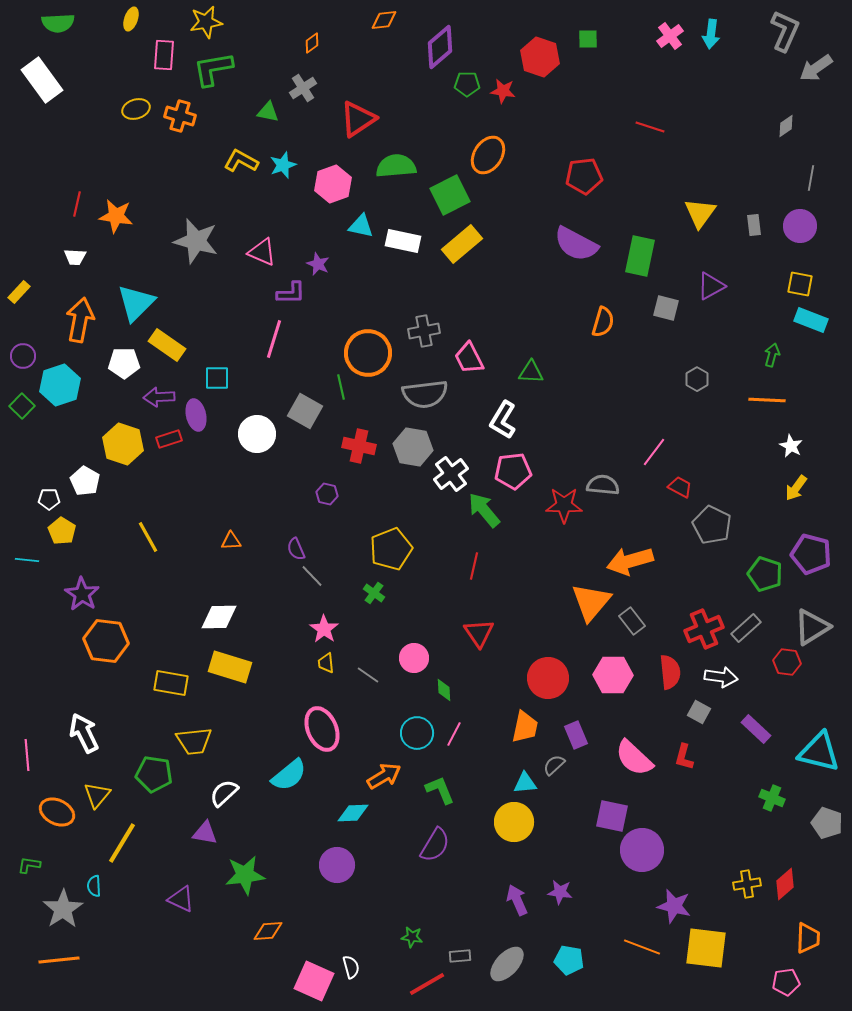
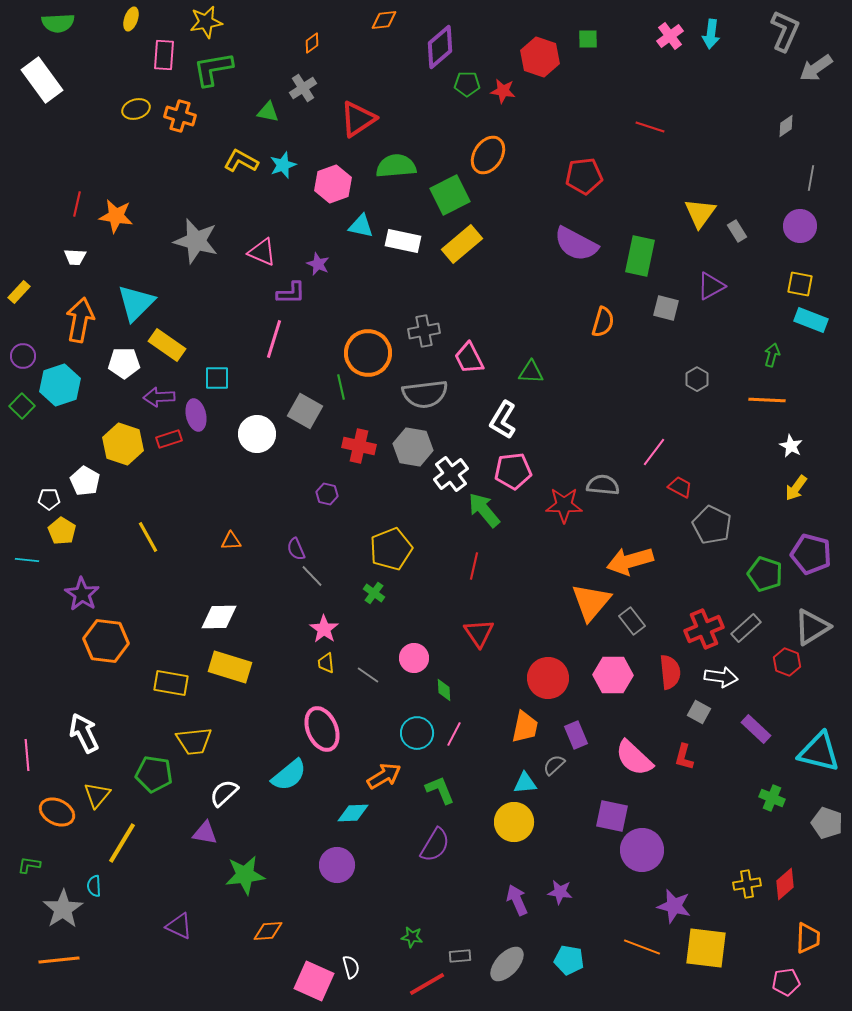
gray rectangle at (754, 225): moved 17 px left, 6 px down; rotated 25 degrees counterclockwise
red hexagon at (787, 662): rotated 12 degrees clockwise
purple triangle at (181, 899): moved 2 px left, 27 px down
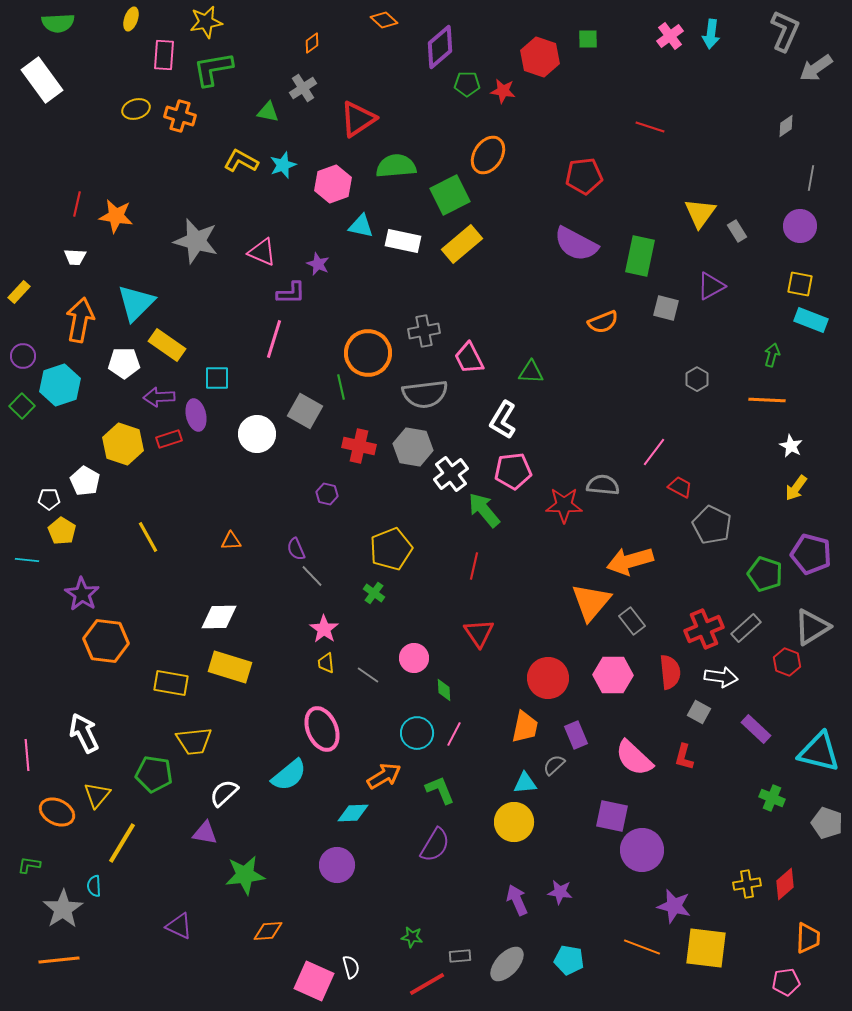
orange diamond at (384, 20): rotated 48 degrees clockwise
orange semicircle at (603, 322): rotated 52 degrees clockwise
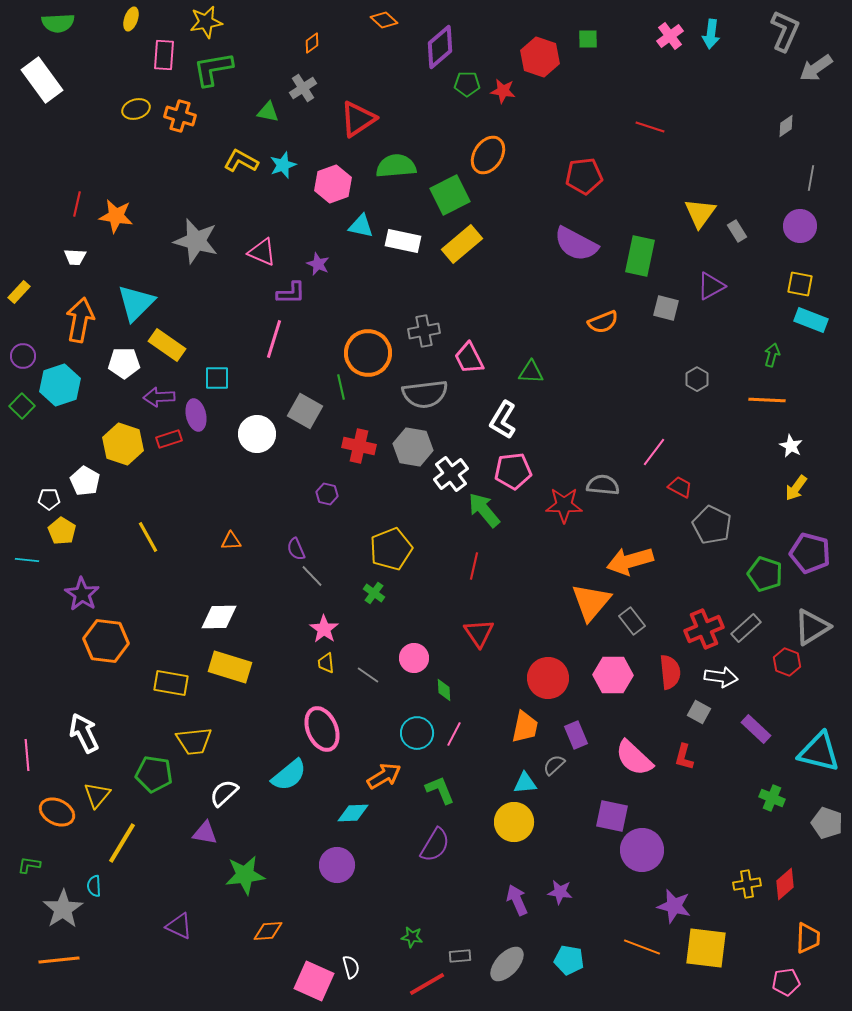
purple pentagon at (811, 554): moved 1 px left, 1 px up
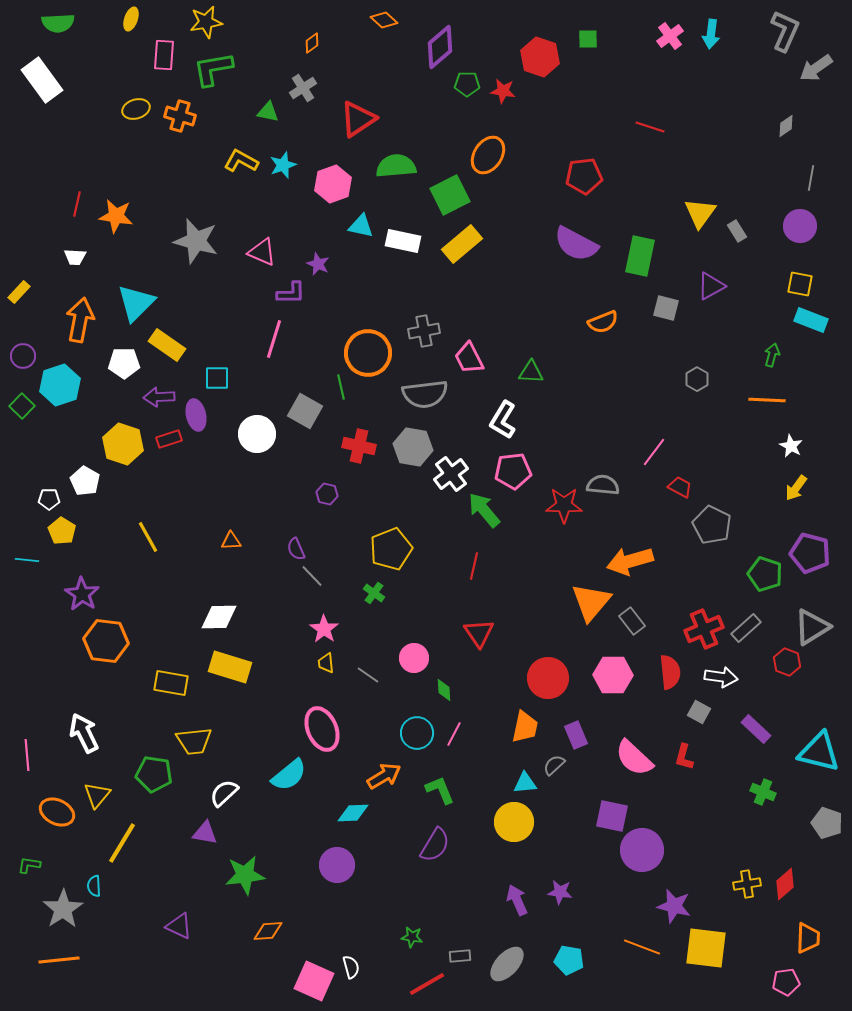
green cross at (772, 798): moved 9 px left, 6 px up
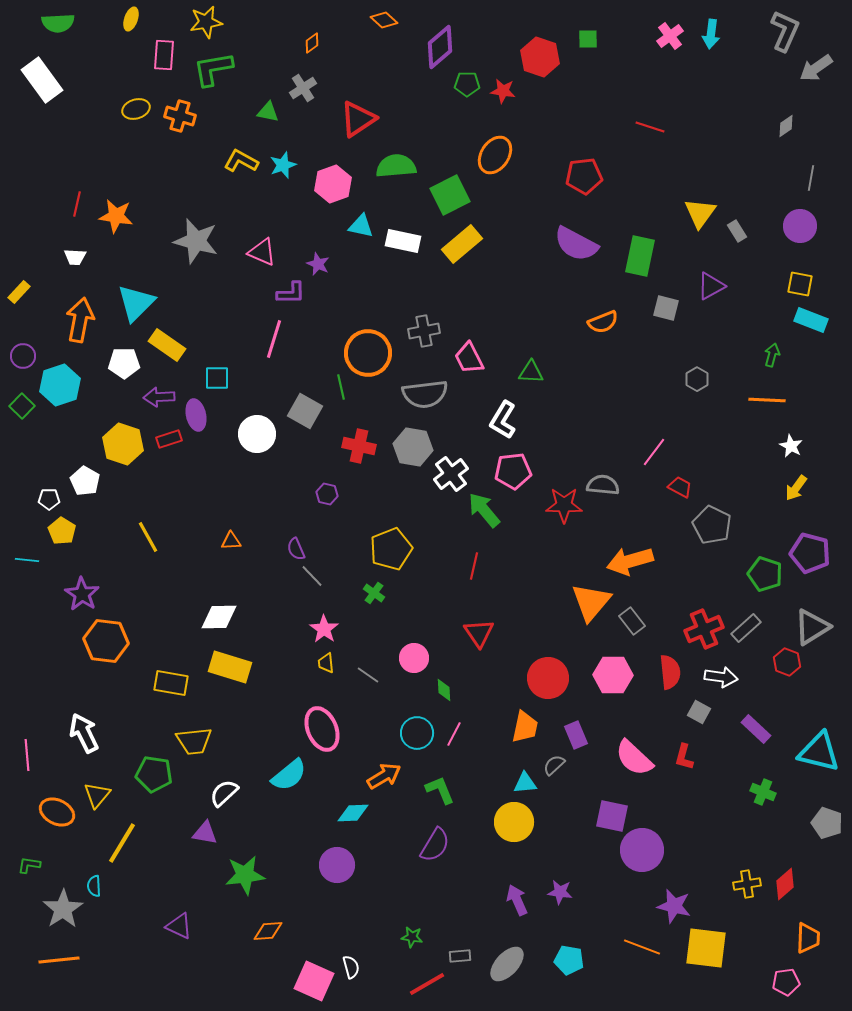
orange ellipse at (488, 155): moved 7 px right
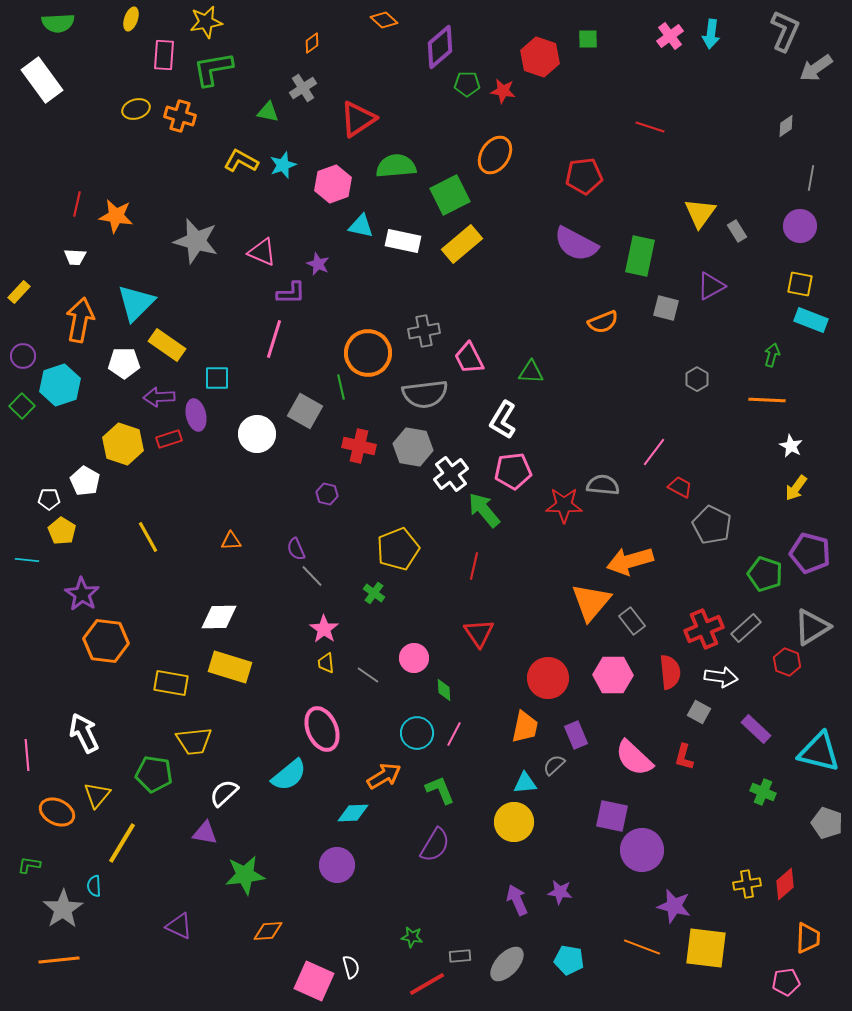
yellow pentagon at (391, 549): moved 7 px right
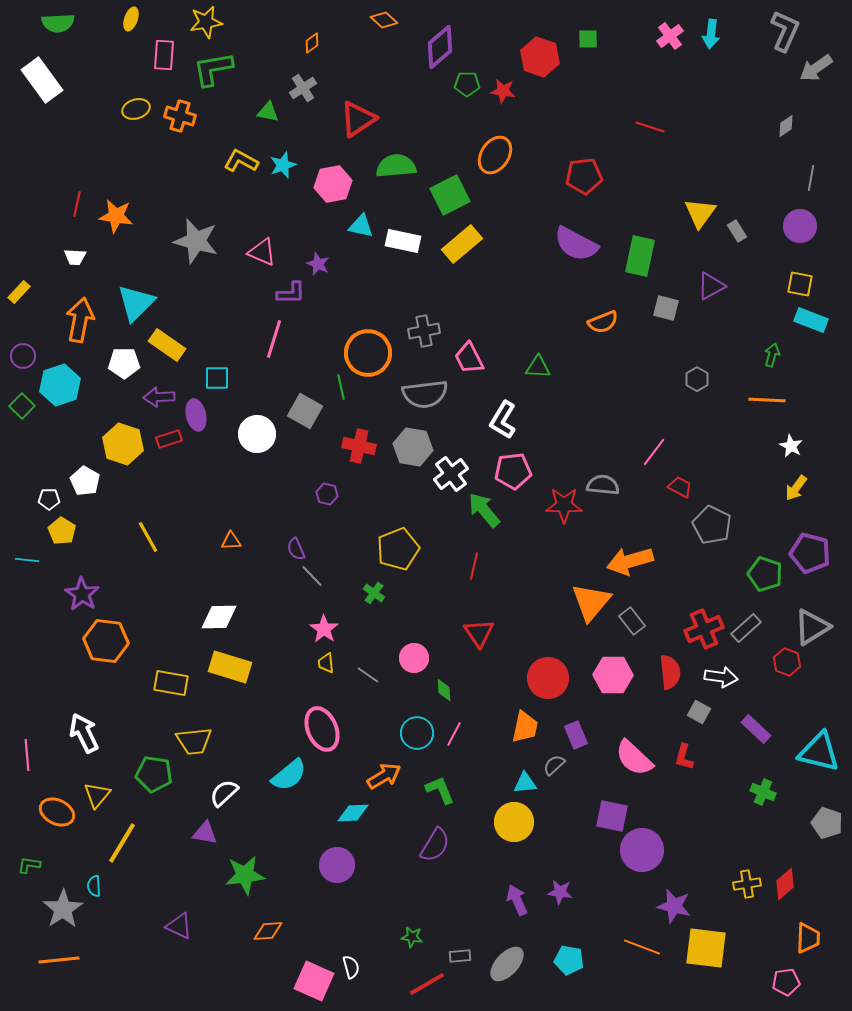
pink hexagon at (333, 184): rotated 9 degrees clockwise
green triangle at (531, 372): moved 7 px right, 5 px up
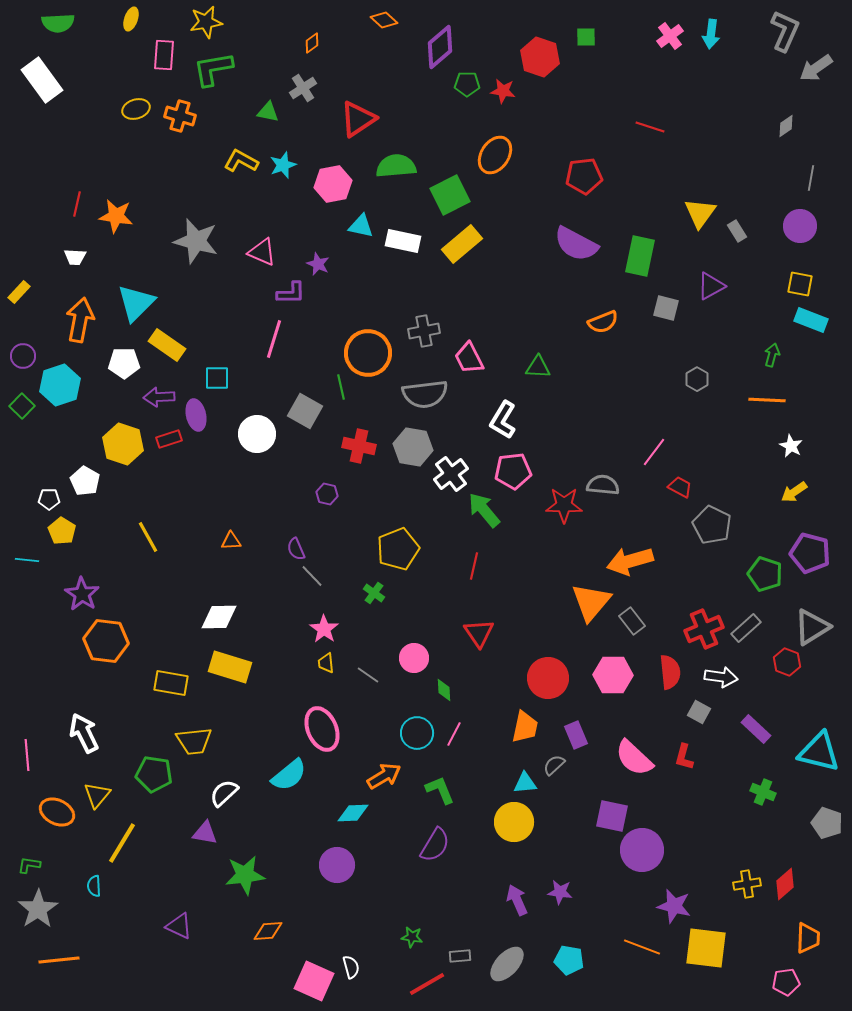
green square at (588, 39): moved 2 px left, 2 px up
yellow arrow at (796, 488): moved 2 px left, 4 px down; rotated 20 degrees clockwise
gray star at (63, 909): moved 25 px left
